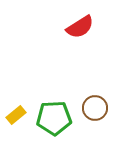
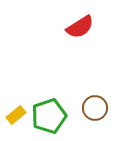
green pentagon: moved 5 px left, 2 px up; rotated 16 degrees counterclockwise
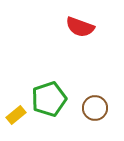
red semicircle: rotated 52 degrees clockwise
green pentagon: moved 17 px up
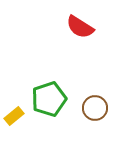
red semicircle: rotated 12 degrees clockwise
yellow rectangle: moved 2 px left, 1 px down
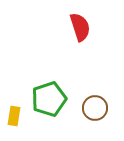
red semicircle: rotated 140 degrees counterclockwise
yellow rectangle: rotated 42 degrees counterclockwise
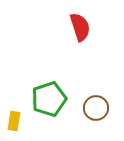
brown circle: moved 1 px right
yellow rectangle: moved 5 px down
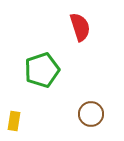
green pentagon: moved 7 px left, 29 px up
brown circle: moved 5 px left, 6 px down
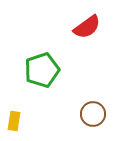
red semicircle: moved 7 px right; rotated 72 degrees clockwise
brown circle: moved 2 px right
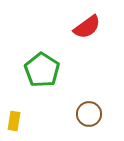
green pentagon: rotated 20 degrees counterclockwise
brown circle: moved 4 px left
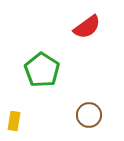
brown circle: moved 1 px down
